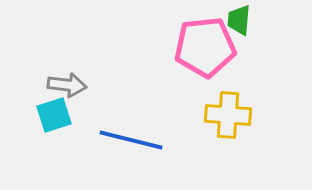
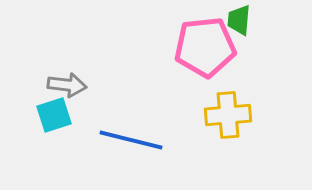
yellow cross: rotated 9 degrees counterclockwise
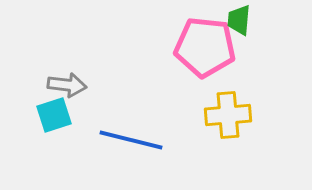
pink pentagon: rotated 12 degrees clockwise
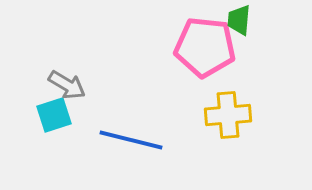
gray arrow: rotated 24 degrees clockwise
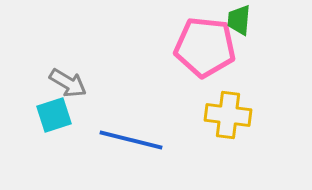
gray arrow: moved 1 px right, 2 px up
yellow cross: rotated 12 degrees clockwise
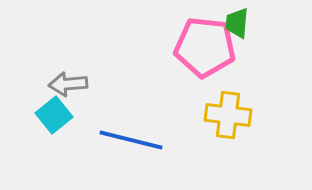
green trapezoid: moved 2 px left, 3 px down
gray arrow: moved 1 px down; rotated 144 degrees clockwise
cyan square: rotated 21 degrees counterclockwise
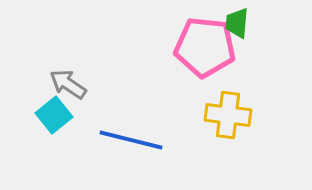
gray arrow: rotated 39 degrees clockwise
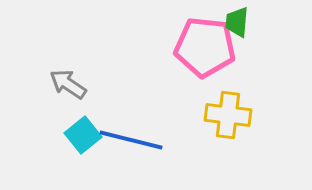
green trapezoid: moved 1 px up
cyan square: moved 29 px right, 20 px down
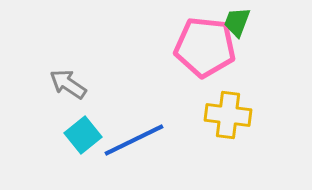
green trapezoid: rotated 16 degrees clockwise
blue line: moved 3 px right; rotated 40 degrees counterclockwise
